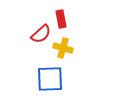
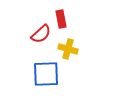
yellow cross: moved 5 px right, 1 px down
blue square: moved 4 px left, 5 px up
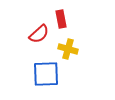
red semicircle: moved 2 px left
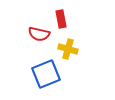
red semicircle: rotated 55 degrees clockwise
blue square: rotated 20 degrees counterclockwise
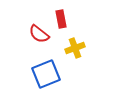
red semicircle: rotated 25 degrees clockwise
yellow cross: moved 7 px right, 1 px up; rotated 36 degrees counterclockwise
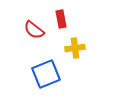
red semicircle: moved 5 px left, 4 px up
yellow cross: rotated 12 degrees clockwise
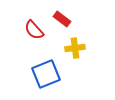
red rectangle: moved 1 px right; rotated 42 degrees counterclockwise
red semicircle: rotated 10 degrees clockwise
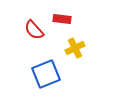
red rectangle: rotated 30 degrees counterclockwise
yellow cross: rotated 18 degrees counterclockwise
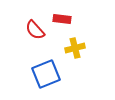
red semicircle: moved 1 px right
yellow cross: rotated 12 degrees clockwise
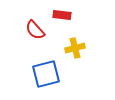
red rectangle: moved 4 px up
blue square: rotated 8 degrees clockwise
